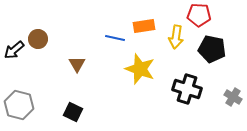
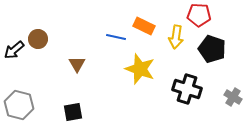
orange rectangle: rotated 35 degrees clockwise
blue line: moved 1 px right, 1 px up
black pentagon: rotated 8 degrees clockwise
black square: rotated 36 degrees counterclockwise
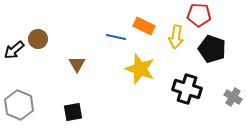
gray hexagon: rotated 8 degrees clockwise
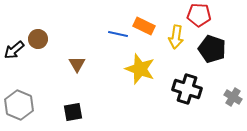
blue line: moved 2 px right, 3 px up
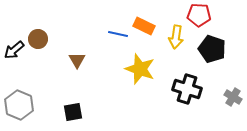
brown triangle: moved 4 px up
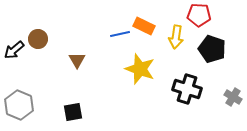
blue line: moved 2 px right; rotated 24 degrees counterclockwise
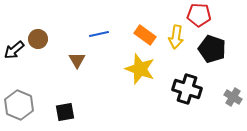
orange rectangle: moved 1 px right, 9 px down; rotated 10 degrees clockwise
blue line: moved 21 px left
black square: moved 8 px left
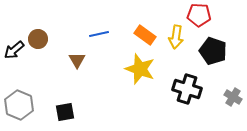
black pentagon: moved 1 px right, 2 px down
